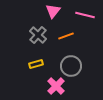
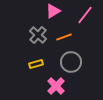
pink triangle: rotated 21 degrees clockwise
pink line: rotated 66 degrees counterclockwise
orange line: moved 2 px left, 1 px down
gray circle: moved 4 px up
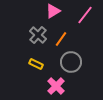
orange line: moved 3 px left, 2 px down; rotated 35 degrees counterclockwise
yellow rectangle: rotated 40 degrees clockwise
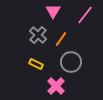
pink triangle: rotated 28 degrees counterclockwise
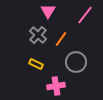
pink triangle: moved 5 px left
gray circle: moved 5 px right
pink cross: rotated 36 degrees clockwise
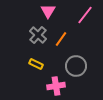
gray circle: moved 4 px down
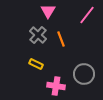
pink line: moved 2 px right
orange line: rotated 56 degrees counterclockwise
gray circle: moved 8 px right, 8 px down
pink cross: rotated 18 degrees clockwise
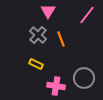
gray circle: moved 4 px down
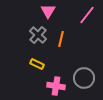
orange line: rotated 35 degrees clockwise
yellow rectangle: moved 1 px right
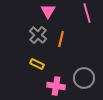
pink line: moved 2 px up; rotated 54 degrees counterclockwise
